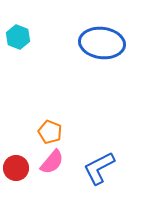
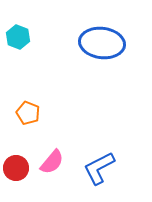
orange pentagon: moved 22 px left, 19 px up
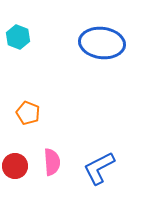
pink semicircle: rotated 44 degrees counterclockwise
red circle: moved 1 px left, 2 px up
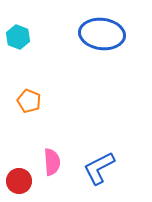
blue ellipse: moved 9 px up
orange pentagon: moved 1 px right, 12 px up
red circle: moved 4 px right, 15 px down
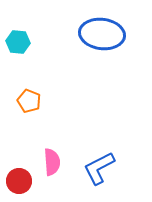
cyan hexagon: moved 5 px down; rotated 15 degrees counterclockwise
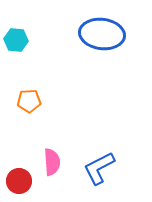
cyan hexagon: moved 2 px left, 2 px up
orange pentagon: rotated 25 degrees counterclockwise
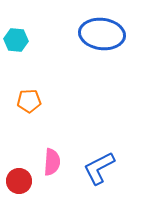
pink semicircle: rotated 8 degrees clockwise
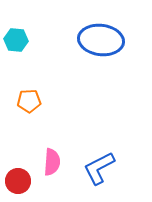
blue ellipse: moved 1 px left, 6 px down
red circle: moved 1 px left
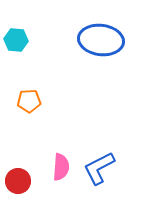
pink semicircle: moved 9 px right, 5 px down
